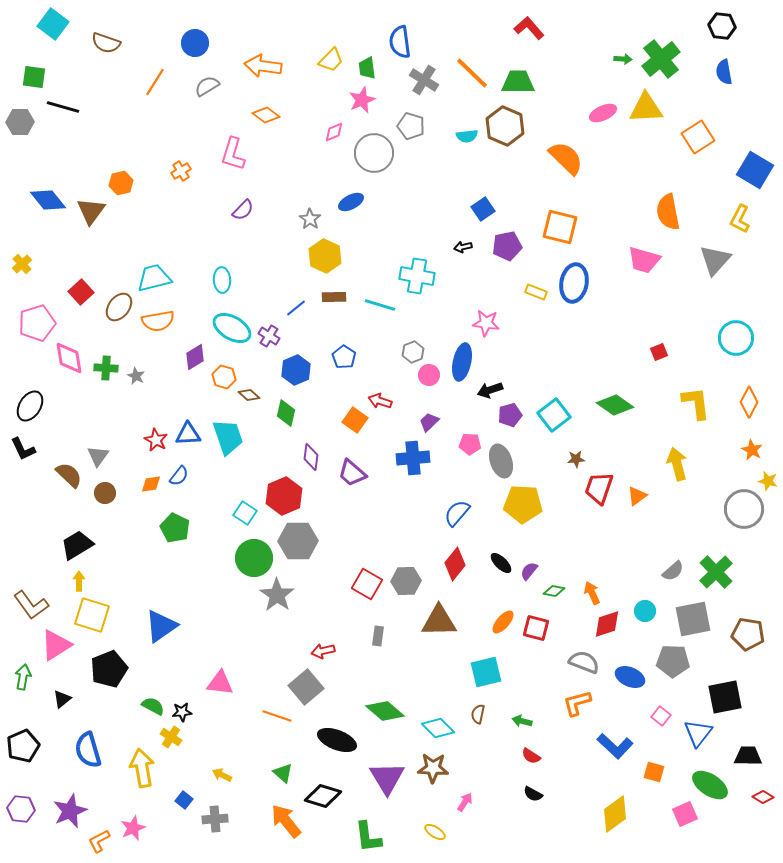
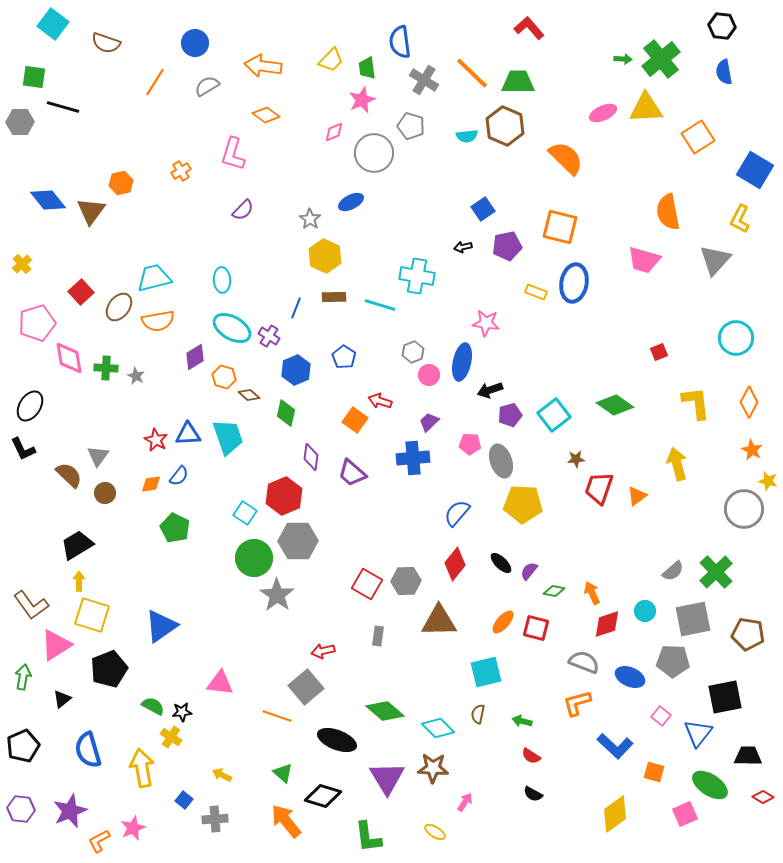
blue line at (296, 308): rotated 30 degrees counterclockwise
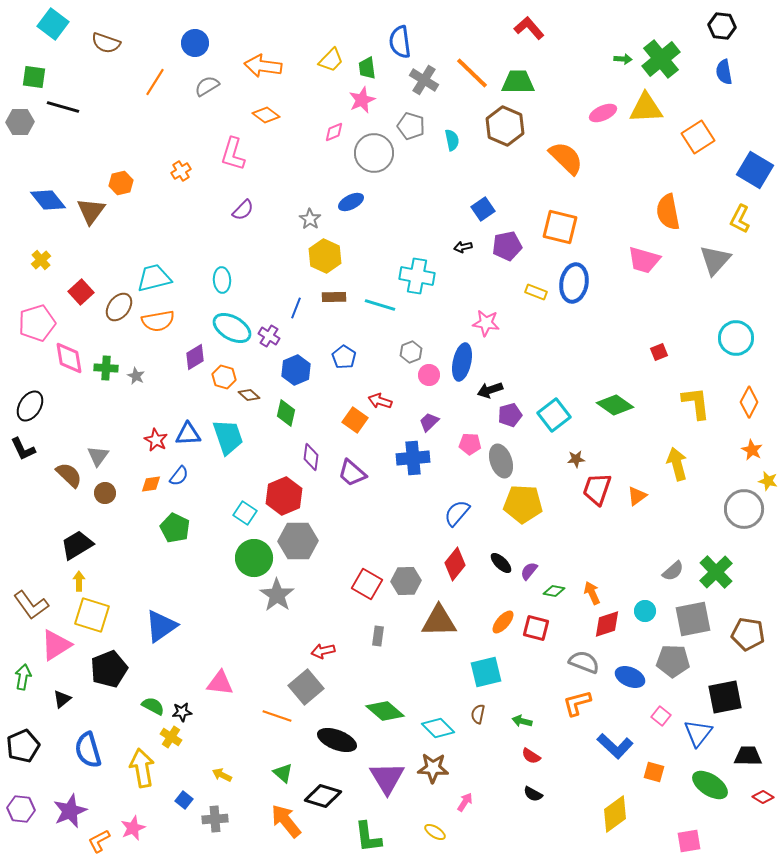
cyan semicircle at (467, 136): moved 15 px left, 4 px down; rotated 95 degrees counterclockwise
yellow cross at (22, 264): moved 19 px right, 4 px up
gray hexagon at (413, 352): moved 2 px left
red trapezoid at (599, 488): moved 2 px left, 1 px down
pink square at (685, 814): moved 4 px right, 27 px down; rotated 15 degrees clockwise
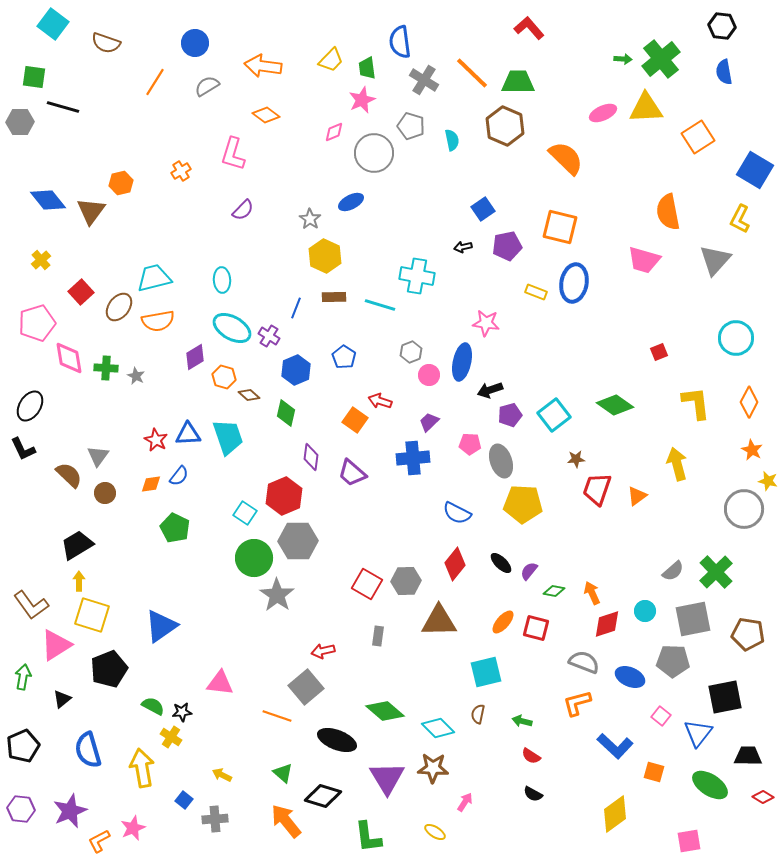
blue semicircle at (457, 513): rotated 104 degrees counterclockwise
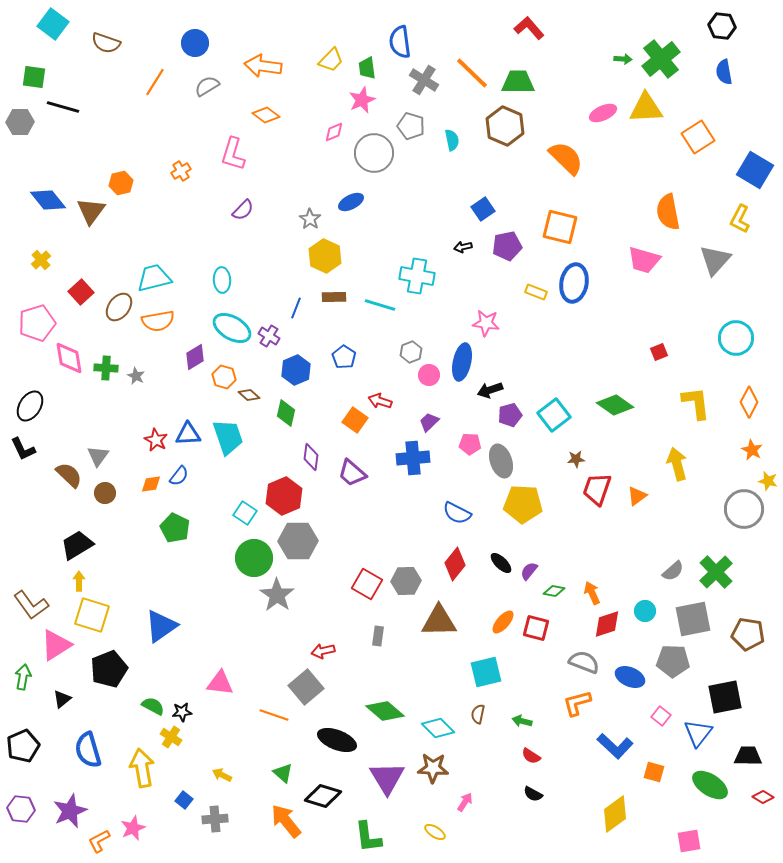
orange line at (277, 716): moved 3 px left, 1 px up
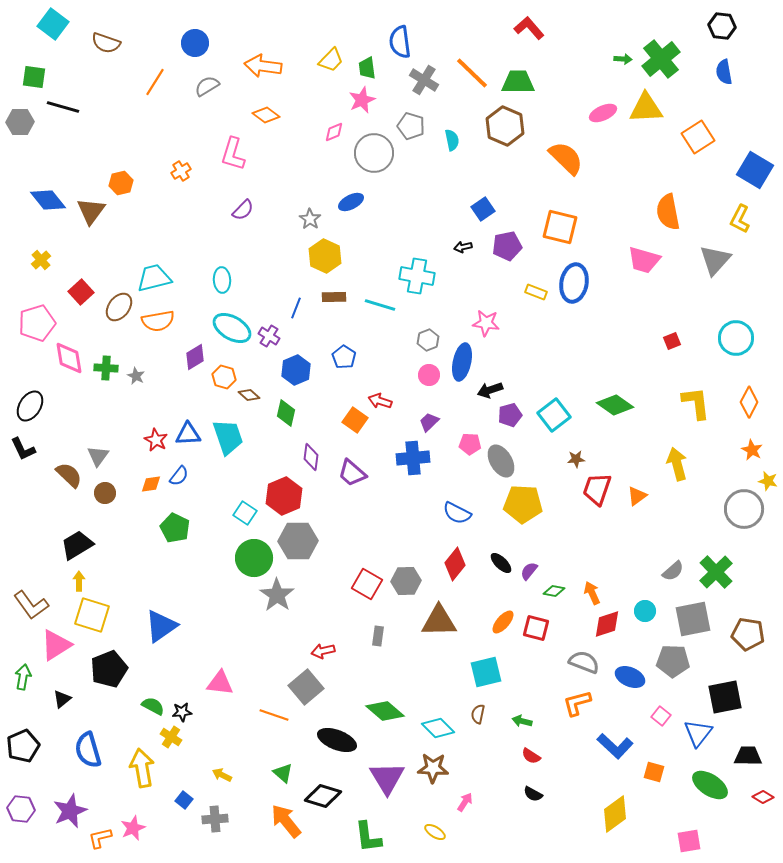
gray hexagon at (411, 352): moved 17 px right, 12 px up
red square at (659, 352): moved 13 px right, 11 px up
gray ellipse at (501, 461): rotated 12 degrees counterclockwise
orange L-shape at (99, 841): moved 1 px right, 3 px up; rotated 15 degrees clockwise
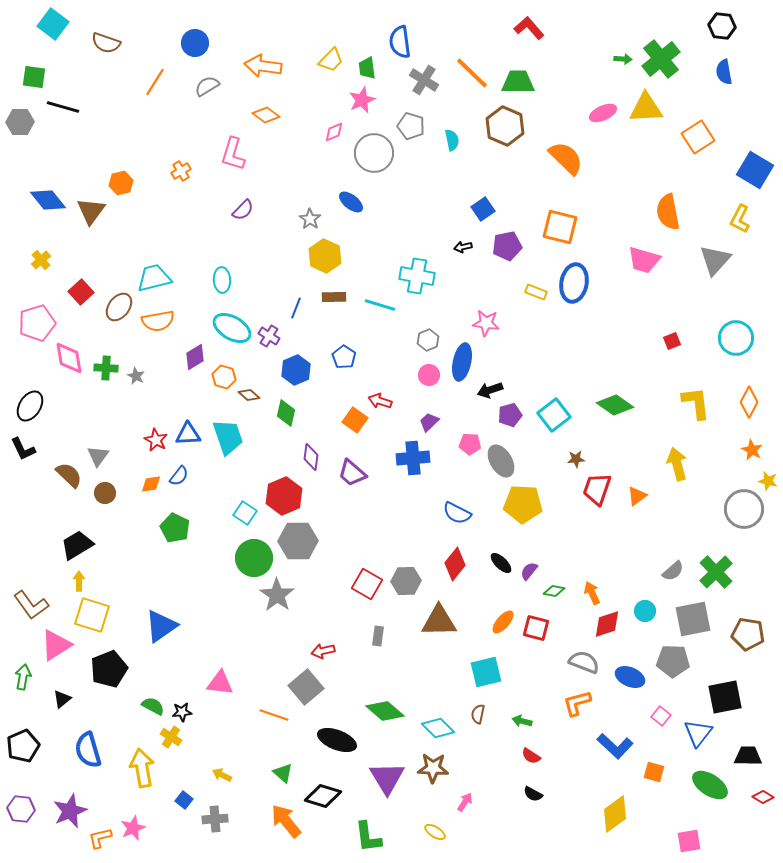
blue ellipse at (351, 202): rotated 65 degrees clockwise
